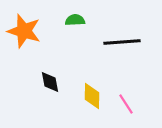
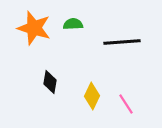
green semicircle: moved 2 px left, 4 px down
orange star: moved 10 px right, 3 px up
black diamond: rotated 20 degrees clockwise
yellow diamond: rotated 24 degrees clockwise
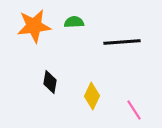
green semicircle: moved 1 px right, 2 px up
orange star: moved 2 px up; rotated 24 degrees counterclockwise
pink line: moved 8 px right, 6 px down
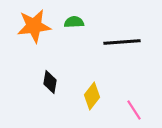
yellow diamond: rotated 12 degrees clockwise
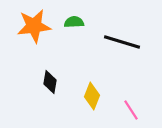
black line: rotated 21 degrees clockwise
yellow diamond: rotated 16 degrees counterclockwise
pink line: moved 3 px left
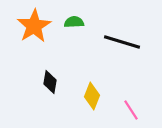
orange star: rotated 24 degrees counterclockwise
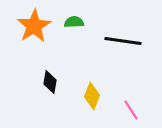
black line: moved 1 px right, 1 px up; rotated 9 degrees counterclockwise
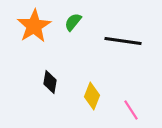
green semicircle: moved 1 px left; rotated 48 degrees counterclockwise
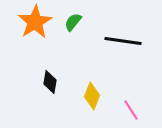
orange star: moved 1 px right, 4 px up
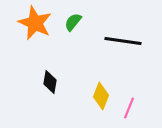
orange star: moved 1 px down; rotated 16 degrees counterclockwise
yellow diamond: moved 9 px right
pink line: moved 2 px left, 2 px up; rotated 55 degrees clockwise
